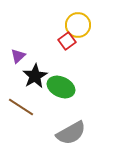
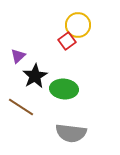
green ellipse: moved 3 px right, 2 px down; rotated 20 degrees counterclockwise
gray semicircle: rotated 36 degrees clockwise
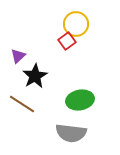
yellow circle: moved 2 px left, 1 px up
green ellipse: moved 16 px right, 11 px down; rotated 16 degrees counterclockwise
brown line: moved 1 px right, 3 px up
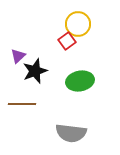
yellow circle: moved 2 px right
black star: moved 5 px up; rotated 10 degrees clockwise
green ellipse: moved 19 px up
brown line: rotated 32 degrees counterclockwise
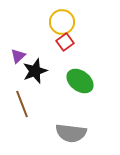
yellow circle: moved 16 px left, 2 px up
red square: moved 2 px left, 1 px down
green ellipse: rotated 48 degrees clockwise
brown line: rotated 68 degrees clockwise
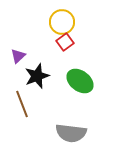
black star: moved 2 px right, 5 px down
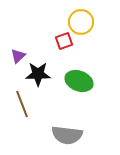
yellow circle: moved 19 px right
red square: moved 1 px left, 1 px up; rotated 18 degrees clockwise
black star: moved 1 px right, 2 px up; rotated 20 degrees clockwise
green ellipse: moved 1 px left; rotated 16 degrees counterclockwise
gray semicircle: moved 4 px left, 2 px down
